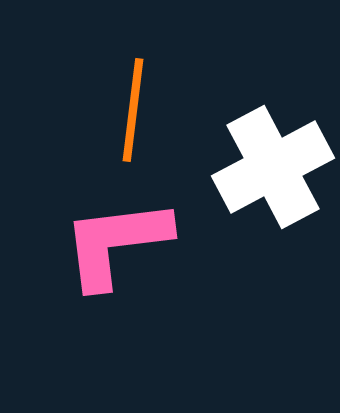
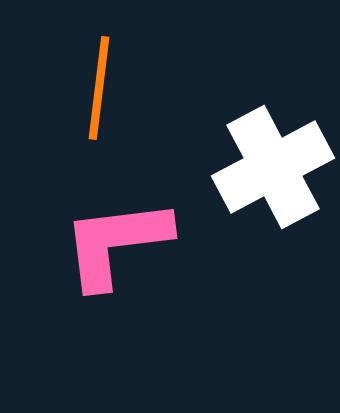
orange line: moved 34 px left, 22 px up
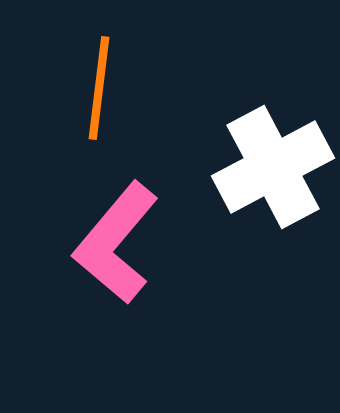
pink L-shape: rotated 43 degrees counterclockwise
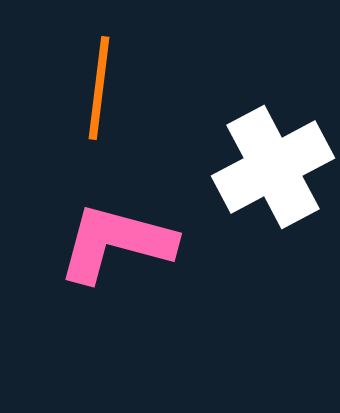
pink L-shape: rotated 65 degrees clockwise
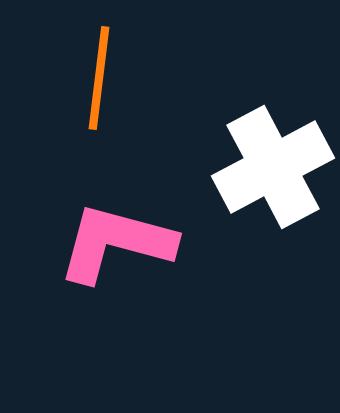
orange line: moved 10 px up
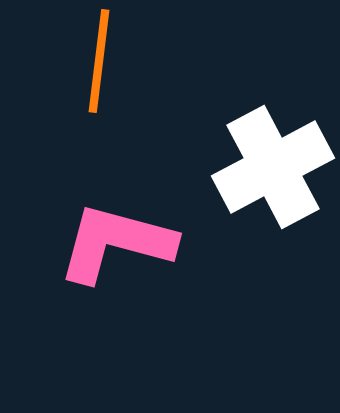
orange line: moved 17 px up
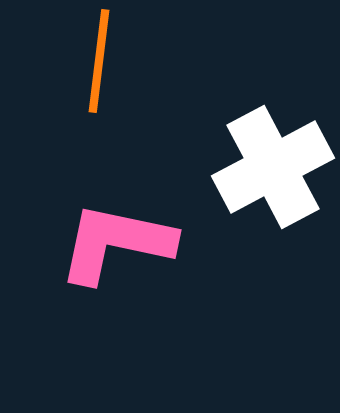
pink L-shape: rotated 3 degrees counterclockwise
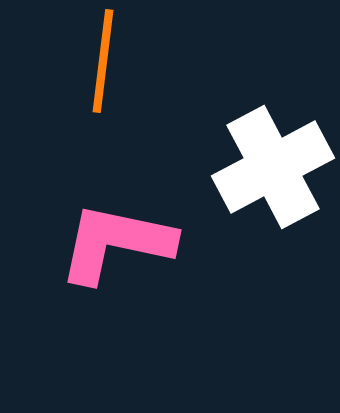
orange line: moved 4 px right
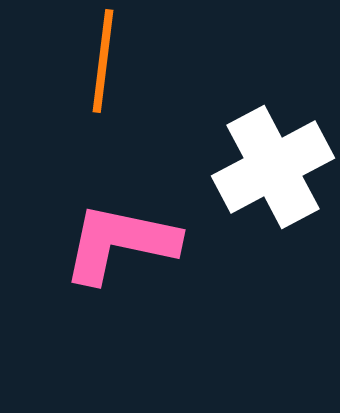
pink L-shape: moved 4 px right
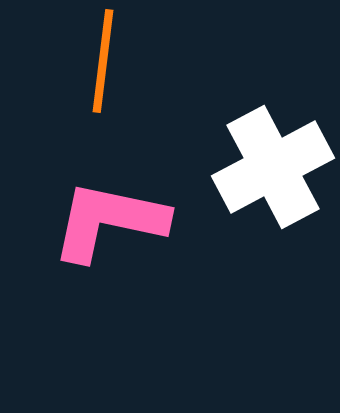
pink L-shape: moved 11 px left, 22 px up
